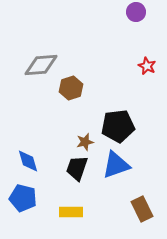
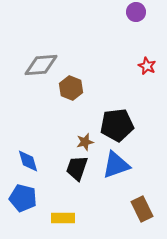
brown hexagon: rotated 20 degrees counterclockwise
black pentagon: moved 1 px left, 1 px up
yellow rectangle: moved 8 px left, 6 px down
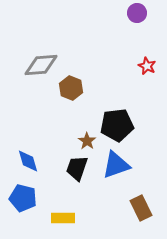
purple circle: moved 1 px right, 1 px down
brown star: moved 2 px right, 1 px up; rotated 24 degrees counterclockwise
brown rectangle: moved 1 px left, 1 px up
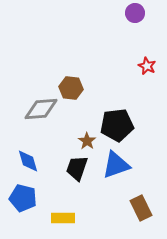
purple circle: moved 2 px left
gray diamond: moved 44 px down
brown hexagon: rotated 15 degrees counterclockwise
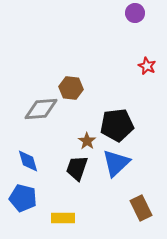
blue triangle: moved 2 px up; rotated 24 degrees counterclockwise
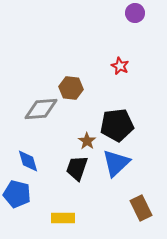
red star: moved 27 px left
blue pentagon: moved 6 px left, 4 px up
